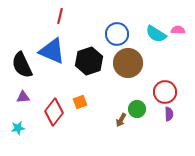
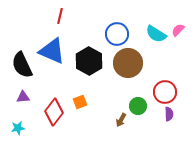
pink semicircle: rotated 48 degrees counterclockwise
black hexagon: rotated 12 degrees counterclockwise
green circle: moved 1 px right, 3 px up
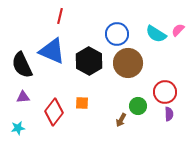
orange square: moved 2 px right, 1 px down; rotated 24 degrees clockwise
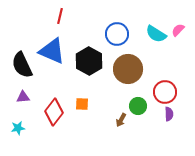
brown circle: moved 6 px down
orange square: moved 1 px down
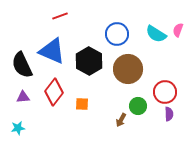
red line: rotated 56 degrees clockwise
pink semicircle: rotated 24 degrees counterclockwise
red diamond: moved 20 px up
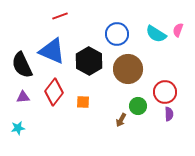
orange square: moved 1 px right, 2 px up
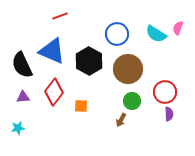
pink semicircle: moved 2 px up
orange square: moved 2 px left, 4 px down
green circle: moved 6 px left, 5 px up
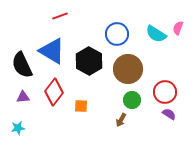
blue triangle: rotated 8 degrees clockwise
green circle: moved 1 px up
purple semicircle: rotated 56 degrees counterclockwise
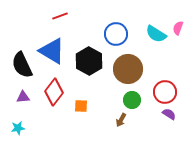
blue circle: moved 1 px left
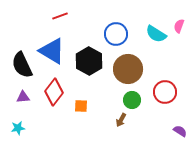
pink semicircle: moved 1 px right, 2 px up
purple semicircle: moved 11 px right, 17 px down
